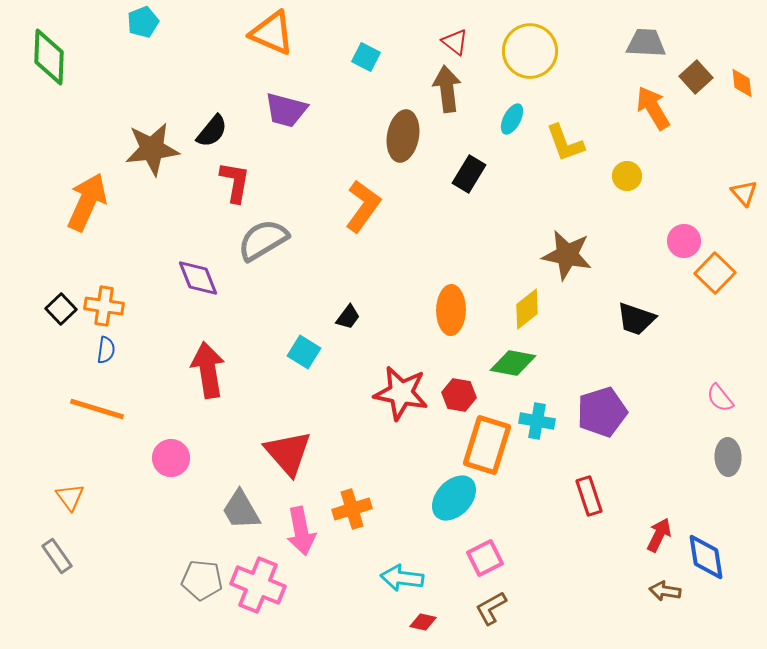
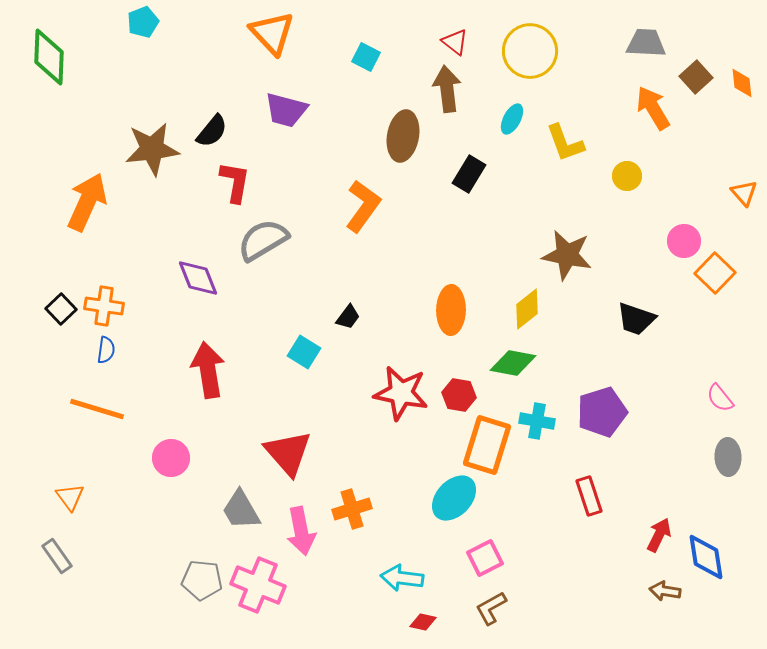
orange triangle at (272, 33): rotated 24 degrees clockwise
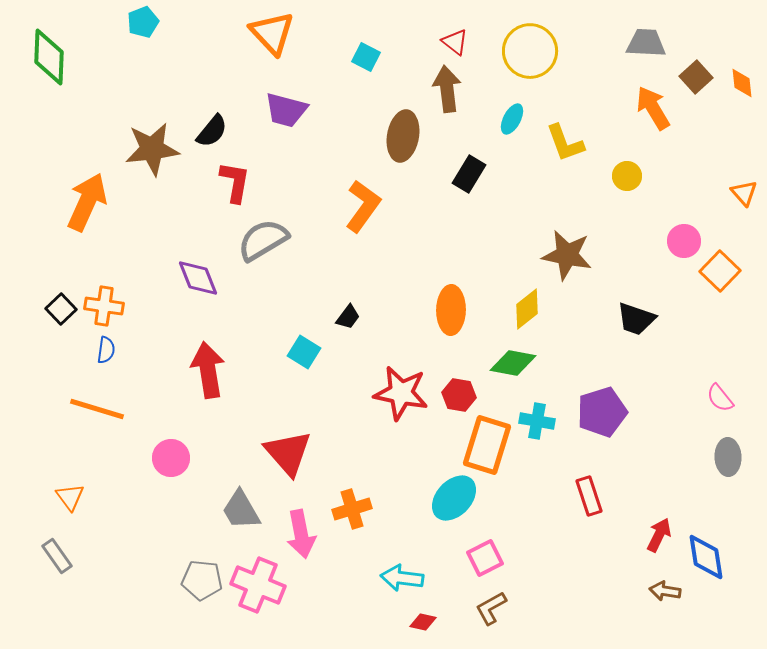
orange square at (715, 273): moved 5 px right, 2 px up
pink arrow at (301, 531): moved 3 px down
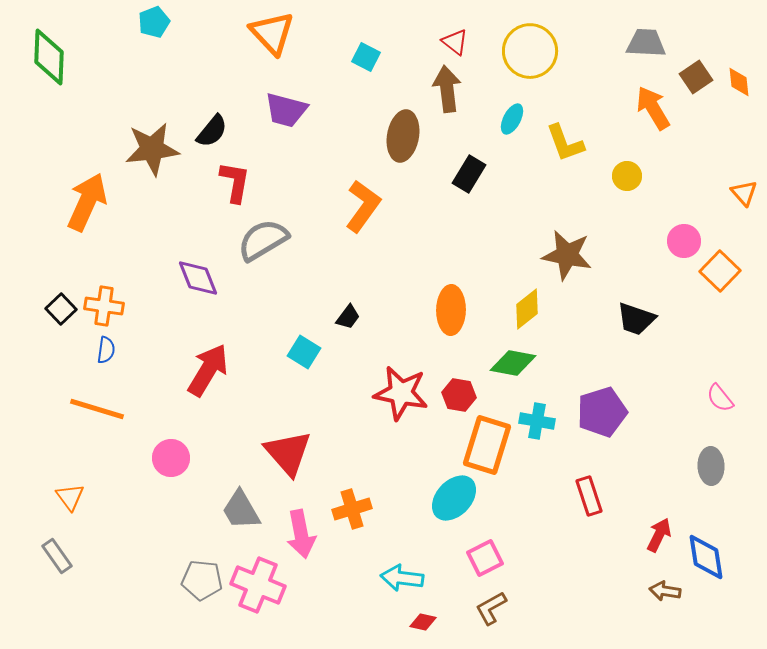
cyan pentagon at (143, 22): moved 11 px right
brown square at (696, 77): rotated 8 degrees clockwise
orange diamond at (742, 83): moved 3 px left, 1 px up
red arrow at (208, 370): rotated 40 degrees clockwise
gray ellipse at (728, 457): moved 17 px left, 9 px down
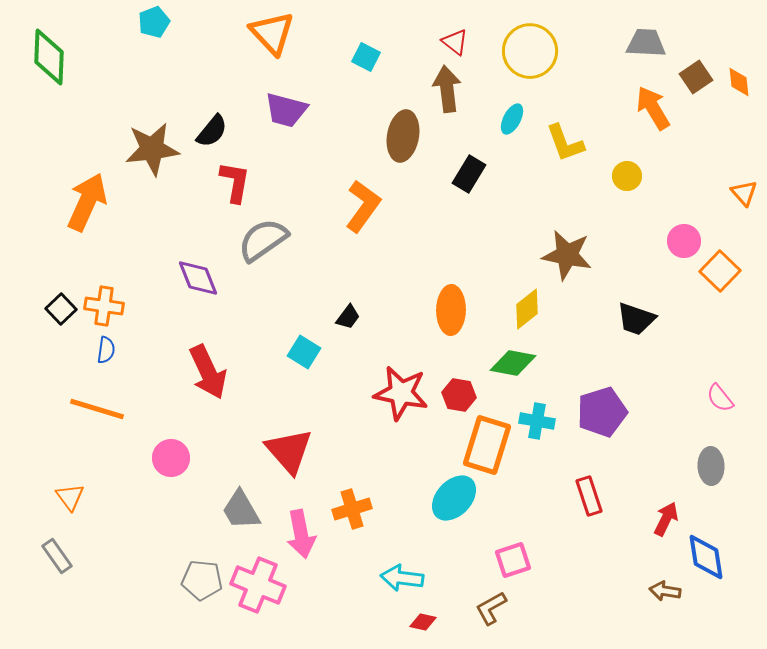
gray semicircle at (263, 240): rotated 4 degrees counterclockwise
red arrow at (208, 370): moved 2 px down; rotated 124 degrees clockwise
red triangle at (288, 453): moved 1 px right, 2 px up
red arrow at (659, 535): moved 7 px right, 16 px up
pink square at (485, 558): moved 28 px right, 2 px down; rotated 9 degrees clockwise
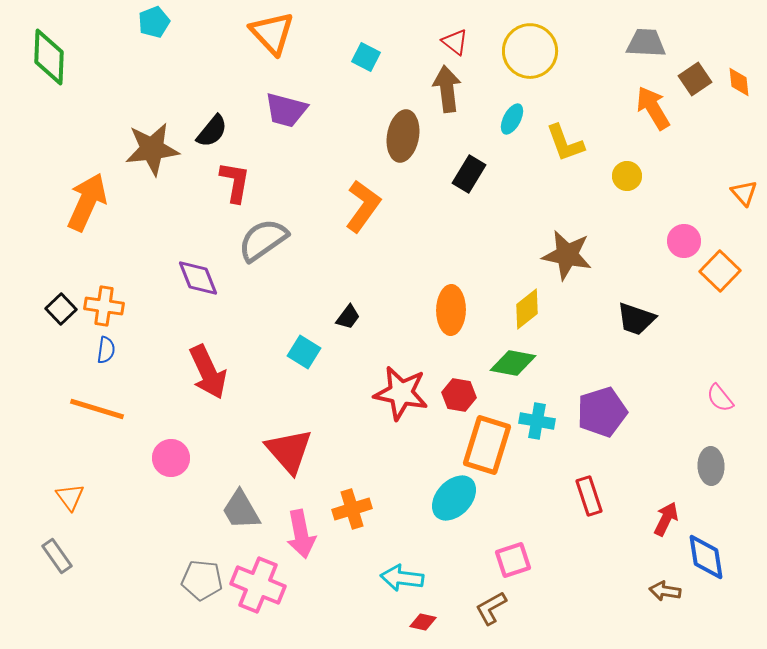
brown square at (696, 77): moved 1 px left, 2 px down
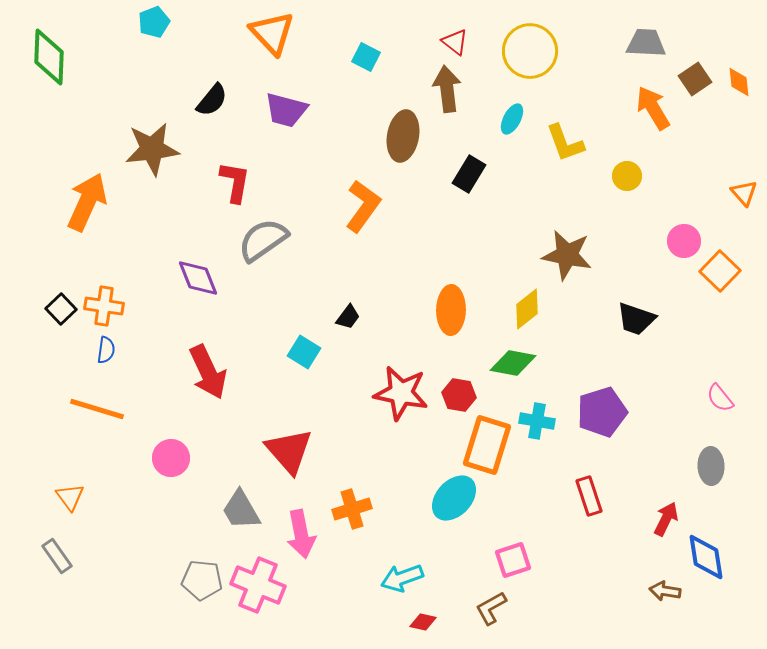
black semicircle at (212, 131): moved 31 px up
cyan arrow at (402, 578): rotated 27 degrees counterclockwise
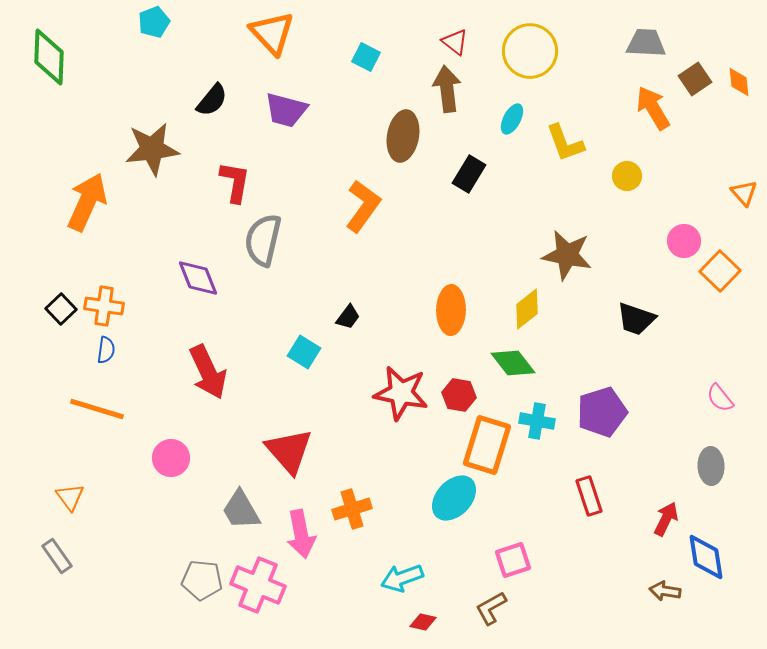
gray semicircle at (263, 240): rotated 42 degrees counterclockwise
green diamond at (513, 363): rotated 42 degrees clockwise
